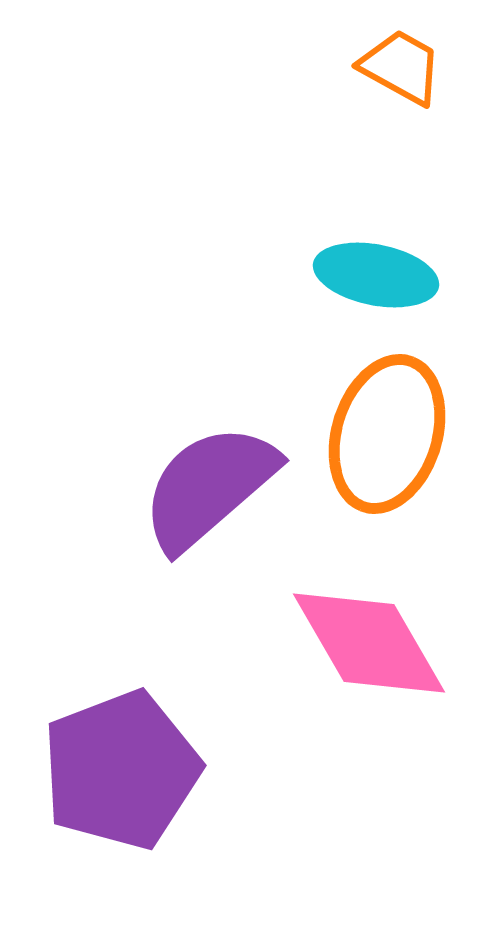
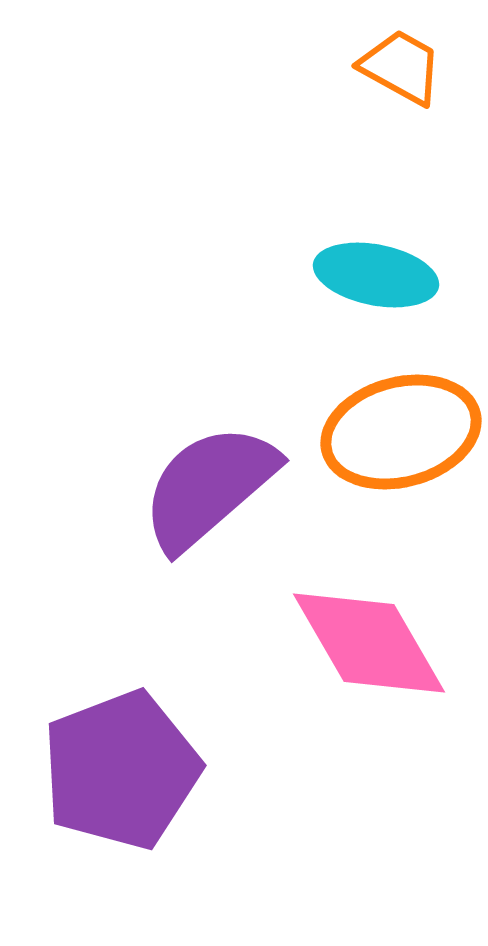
orange ellipse: moved 14 px right, 2 px up; rotated 58 degrees clockwise
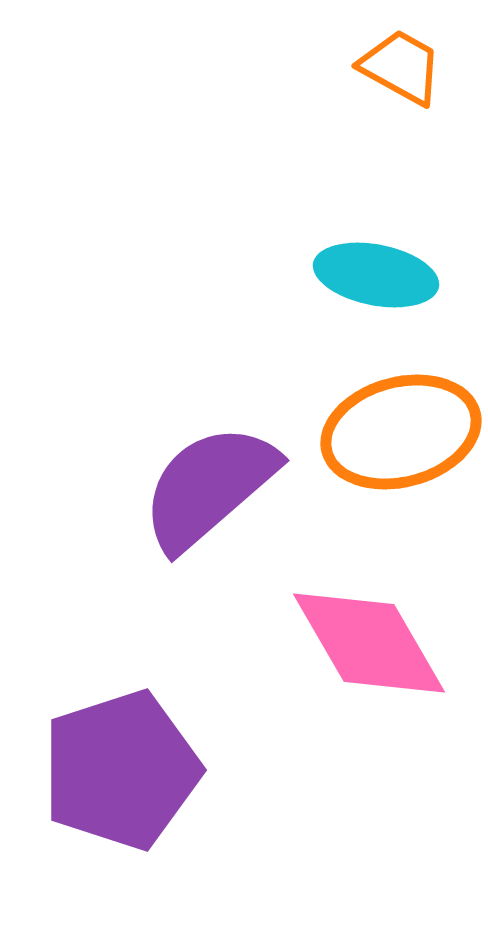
purple pentagon: rotated 3 degrees clockwise
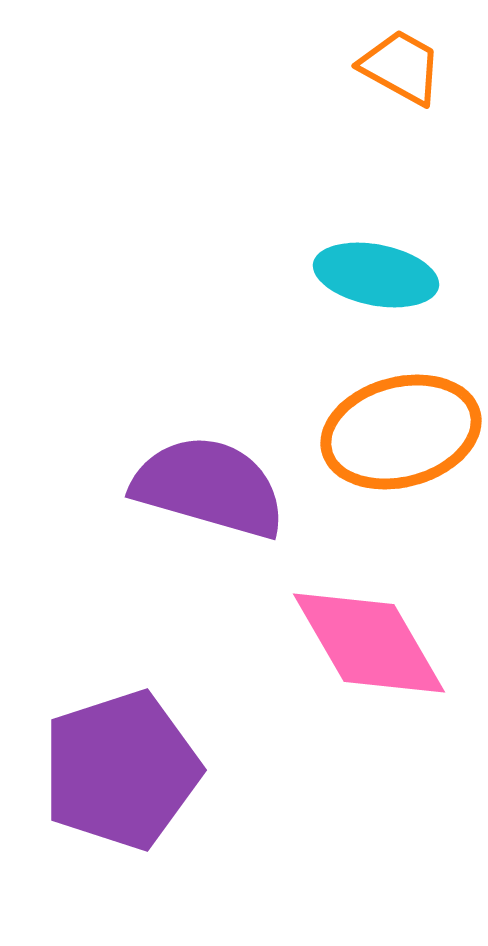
purple semicircle: rotated 57 degrees clockwise
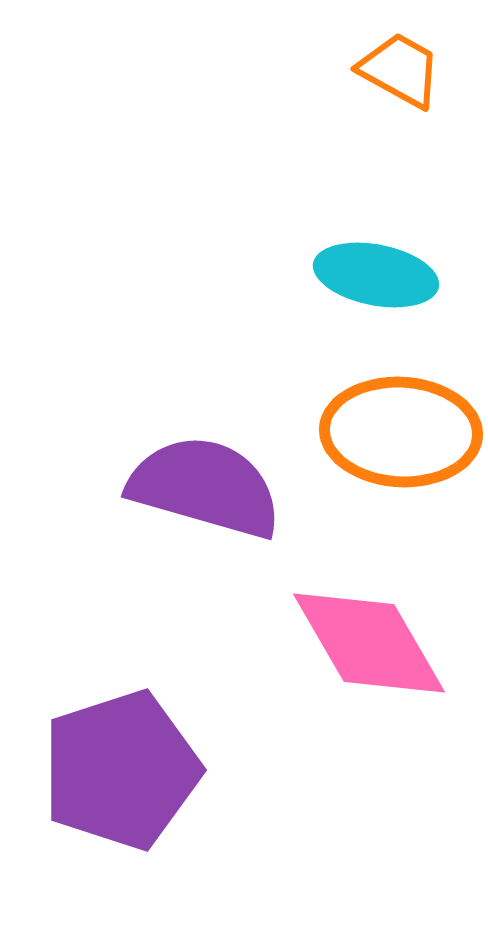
orange trapezoid: moved 1 px left, 3 px down
orange ellipse: rotated 18 degrees clockwise
purple semicircle: moved 4 px left
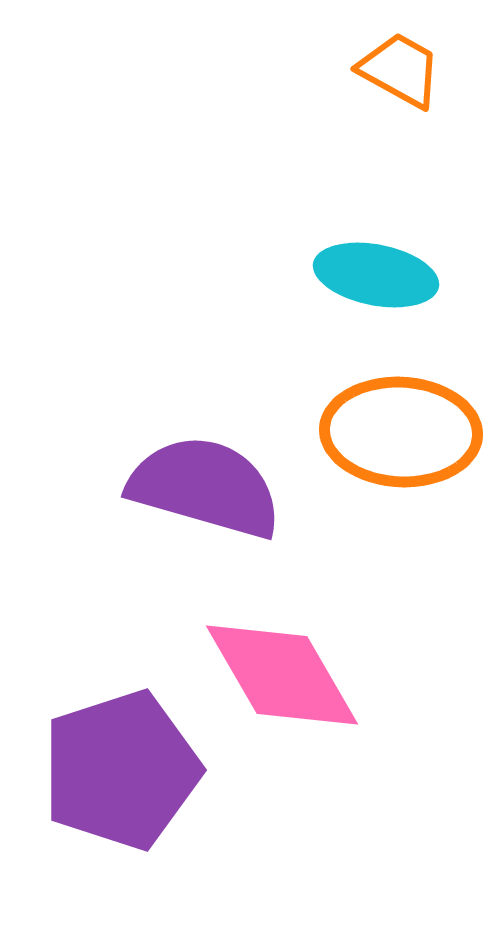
pink diamond: moved 87 px left, 32 px down
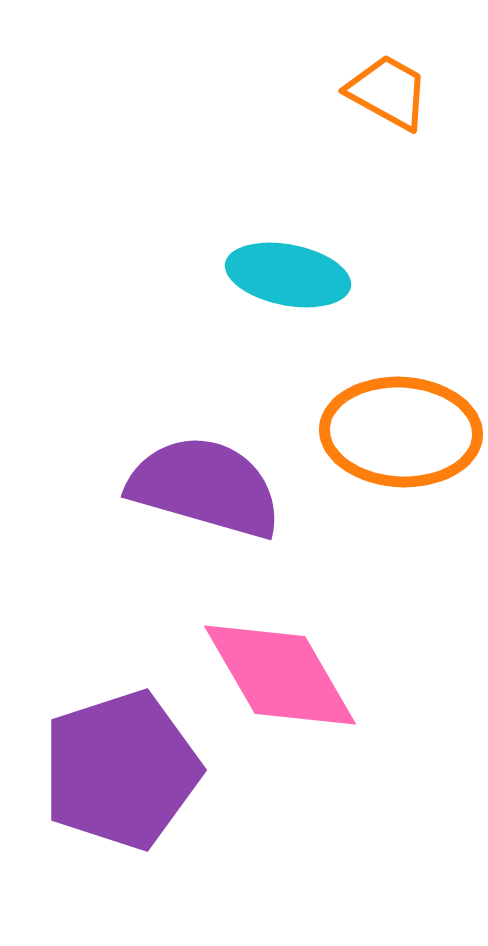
orange trapezoid: moved 12 px left, 22 px down
cyan ellipse: moved 88 px left
pink diamond: moved 2 px left
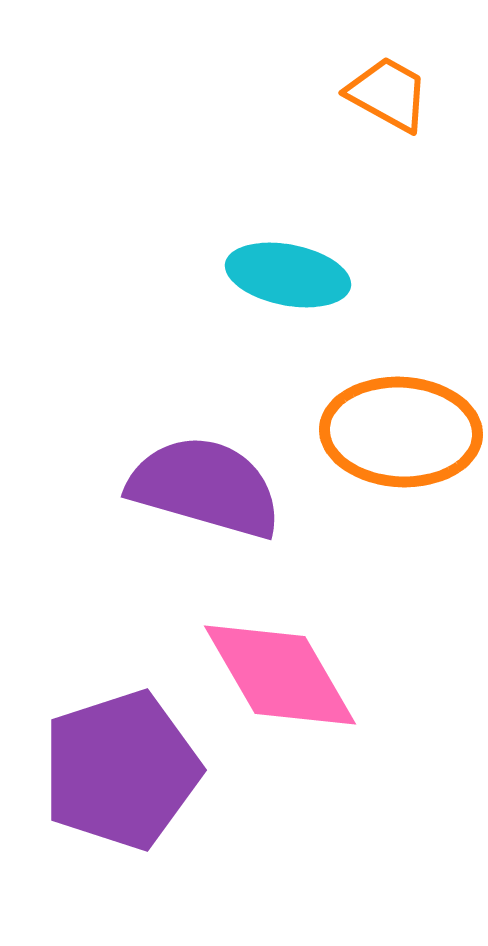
orange trapezoid: moved 2 px down
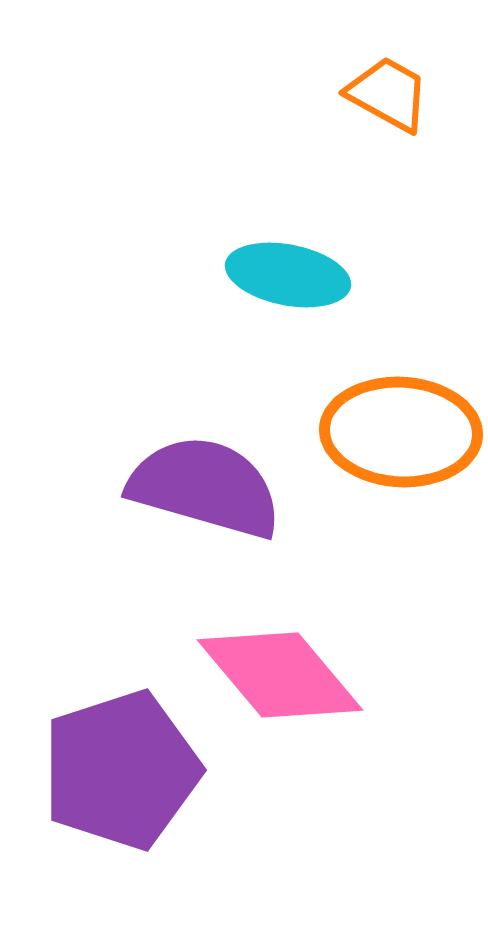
pink diamond: rotated 10 degrees counterclockwise
